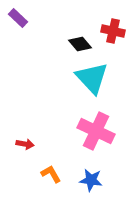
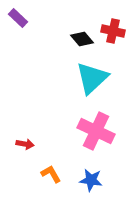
black diamond: moved 2 px right, 5 px up
cyan triangle: rotated 30 degrees clockwise
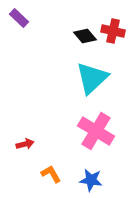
purple rectangle: moved 1 px right
black diamond: moved 3 px right, 3 px up
pink cross: rotated 6 degrees clockwise
red arrow: rotated 24 degrees counterclockwise
